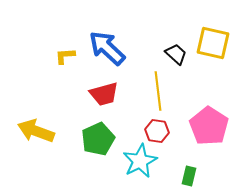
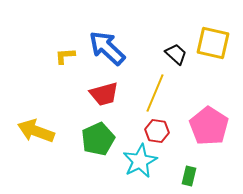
yellow line: moved 3 px left, 2 px down; rotated 30 degrees clockwise
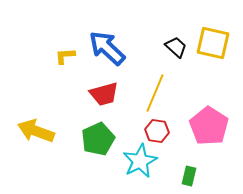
black trapezoid: moved 7 px up
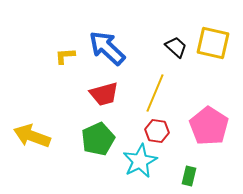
yellow arrow: moved 4 px left, 5 px down
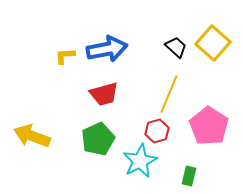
yellow square: rotated 28 degrees clockwise
blue arrow: moved 1 px down; rotated 126 degrees clockwise
yellow line: moved 14 px right, 1 px down
red hexagon: rotated 25 degrees counterclockwise
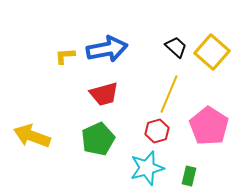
yellow square: moved 1 px left, 9 px down
cyan star: moved 7 px right, 7 px down; rotated 12 degrees clockwise
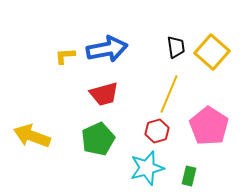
black trapezoid: rotated 40 degrees clockwise
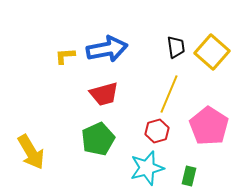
yellow arrow: moved 1 px left, 16 px down; rotated 141 degrees counterclockwise
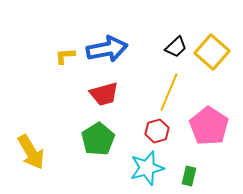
black trapezoid: rotated 55 degrees clockwise
yellow line: moved 2 px up
green pentagon: rotated 8 degrees counterclockwise
